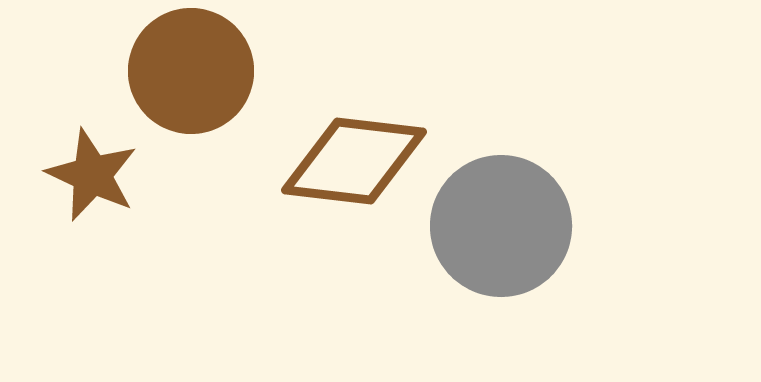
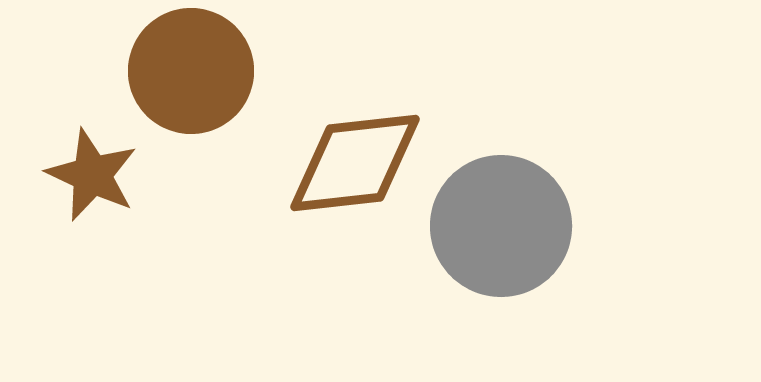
brown diamond: moved 1 px right, 2 px down; rotated 13 degrees counterclockwise
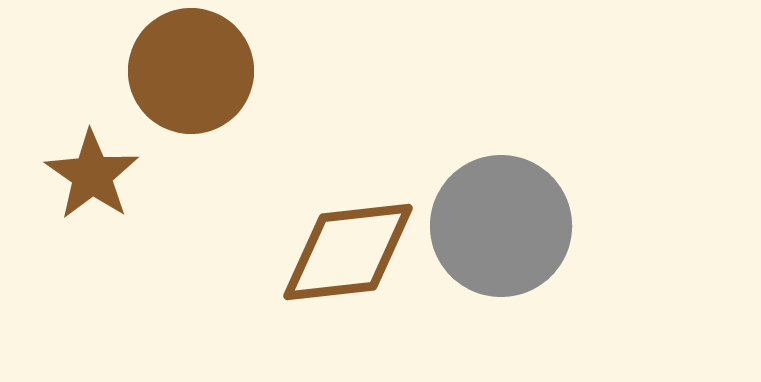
brown diamond: moved 7 px left, 89 px down
brown star: rotated 10 degrees clockwise
